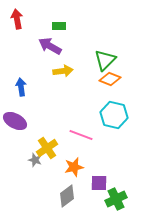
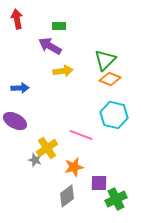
blue arrow: moved 1 px left, 1 px down; rotated 96 degrees clockwise
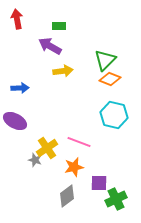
pink line: moved 2 px left, 7 px down
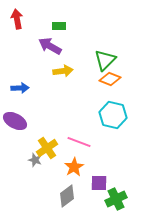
cyan hexagon: moved 1 px left
orange star: rotated 18 degrees counterclockwise
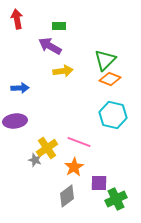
purple ellipse: rotated 35 degrees counterclockwise
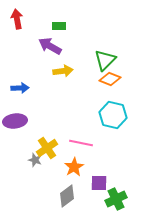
pink line: moved 2 px right, 1 px down; rotated 10 degrees counterclockwise
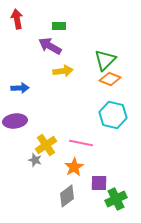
yellow cross: moved 1 px left, 3 px up
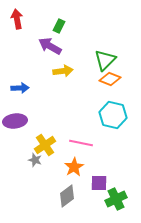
green rectangle: rotated 64 degrees counterclockwise
yellow cross: moved 1 px left
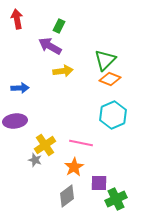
cyan hexagon: rotated 24 degrees clockwise
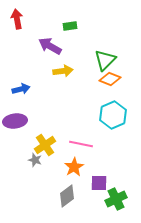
green rectangle: moved 11 px right; rotated 56 degrees clockwise
blue arrow: moved 1 px right, 1 px down; rotated 12 degrees counterclockwise
pink line: moved 1 px down
